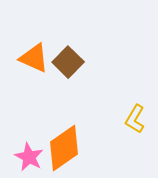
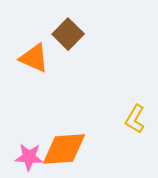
brown square: moved 28 px up
orange diamond: moved 1 px down; rotated 30 degrees clockwise
pink star: rotated 24 degrees counterclockwise
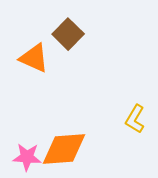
pink star: moved 2 px left
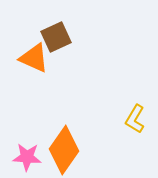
brown square: moved 12 px left, 3 px down; rotated 20 degrees clockwise
orange diamond: moved 1 px down; rotated 51 degrees counterclockwise
